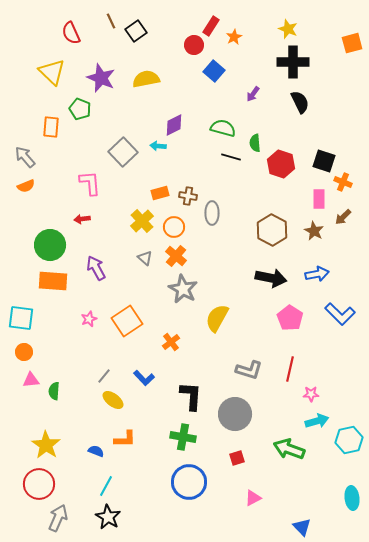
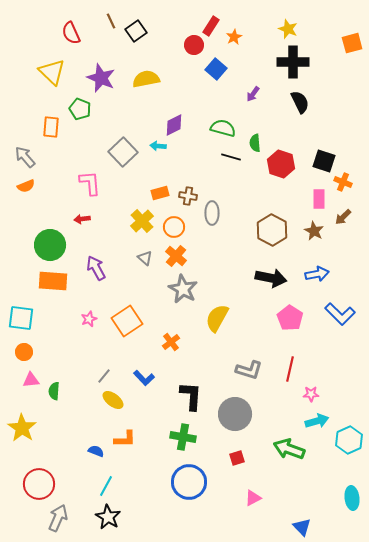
blue square at (214, 71): moved 2 px right, 2 px up
cyan hexagon at (349, 440): rotated 12 degrees counterclockwise
yellow star at (46, 445): moved 24 px left, 17 px up
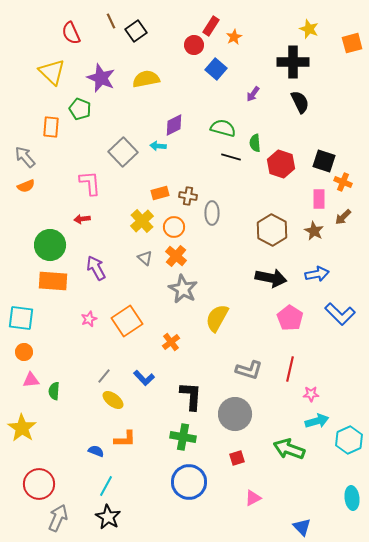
yellow star at (288, 29): moved 21 px right
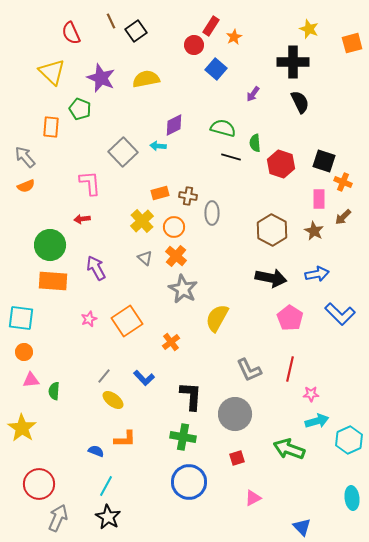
gray L-shape at (249, 370): rotated 48 degrees clockwise
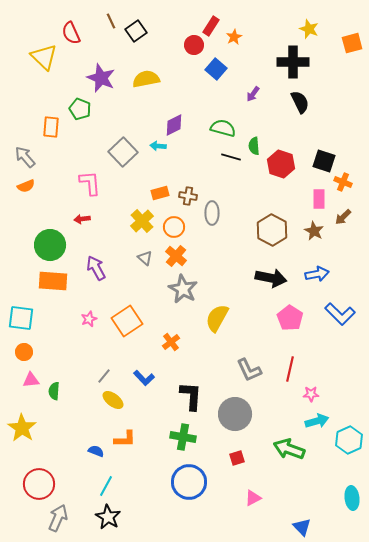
yellow triangle at (52, 72): moved 8 px left, 15 px up
green semicircle at (255, 143): moved 1 px left, 3 px down
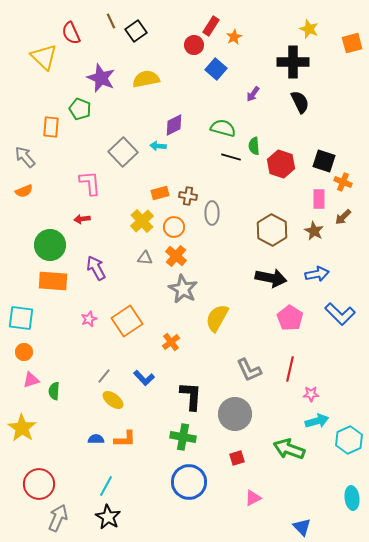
orange semicircle at (26, 186): moved 2 px left, 5 px down
gray triangle at (145, 258): rotated 35 degrees counterclockwise
pink triangle at (31, 380): rotated 12 degrees counterclockwise
blue semicircle at (96, 451): moved 12 px up; rotated 21 degrees counterclockwise
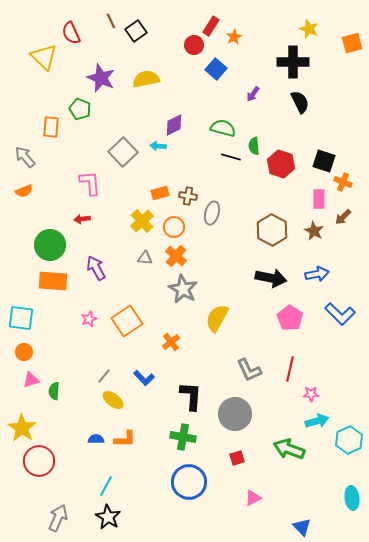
gray ellipse at (212, 213): rotated 15 degrees clockwise
red circle at (39, 484): moved 23 px up
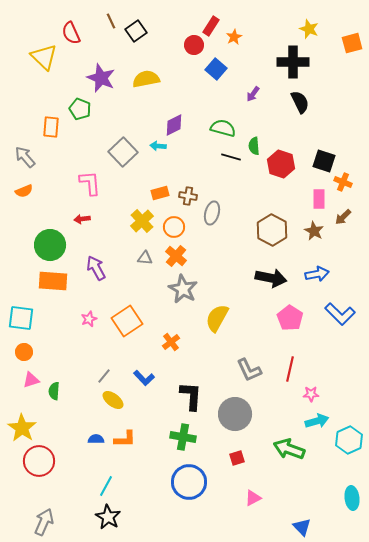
gray arrow at (58, 518): moved 14 px left, 4 px down
